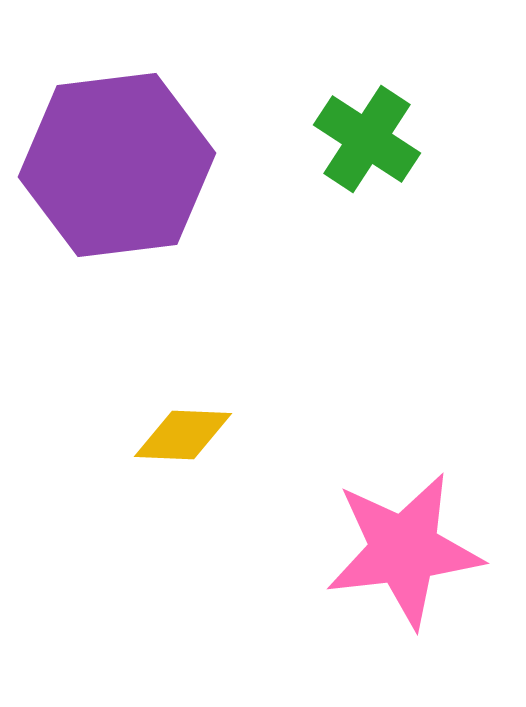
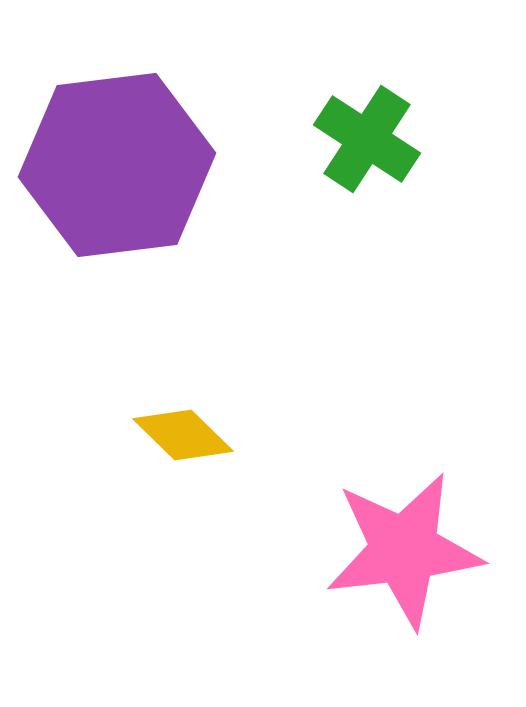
yellow diamond: rotated 42 degrees clockwise
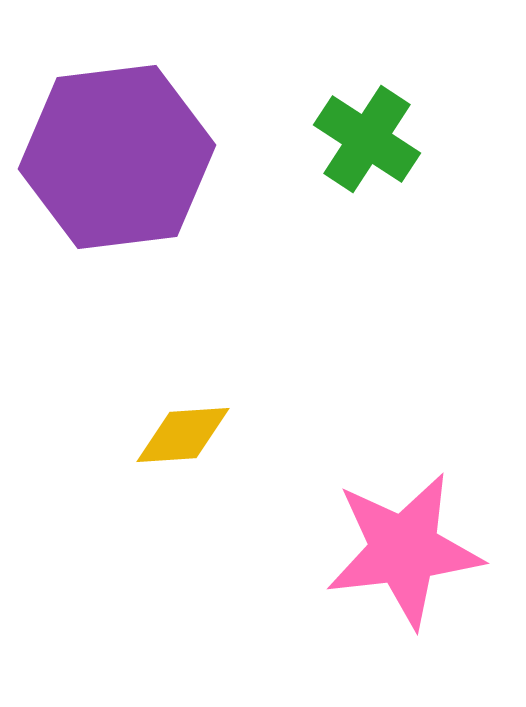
purple hexagon: moved 8 px up
yellow diamond: rotated 48 degrees counterclockwise
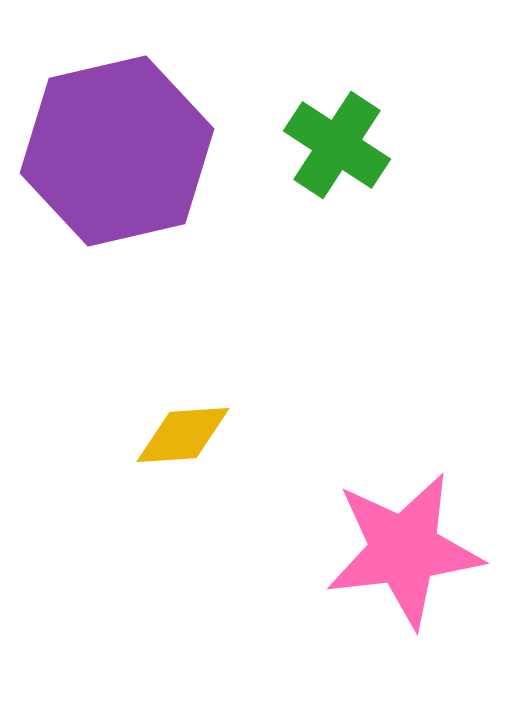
green cross: moved 30 px left, 6 px down
purple hexagon: moved 6 px up; rotated 6 degrees counterclockwise
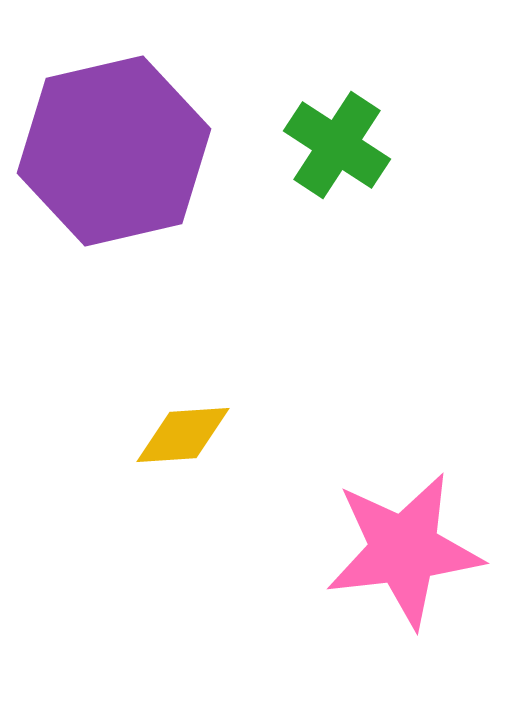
purple hexagon: moved 3 px left
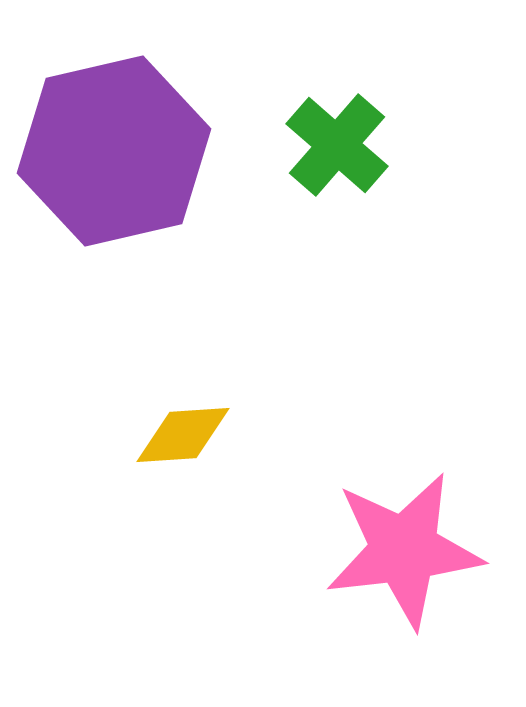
green cross: rotated 8 degrees clockwise
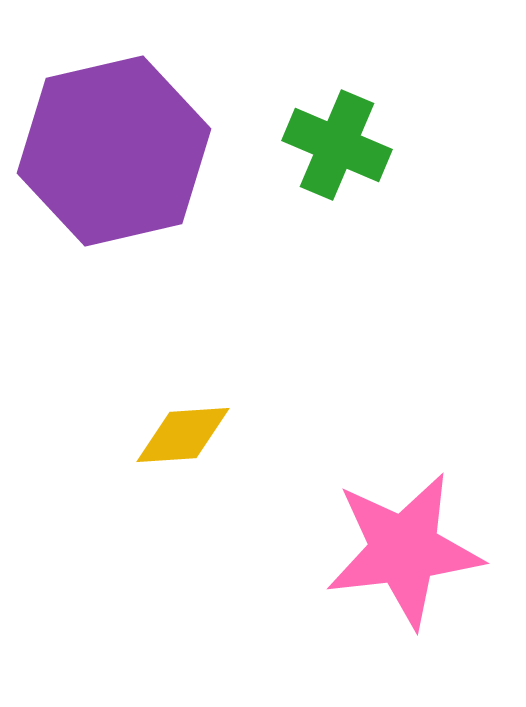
green cross: rotated 18 degrees counterclockwise
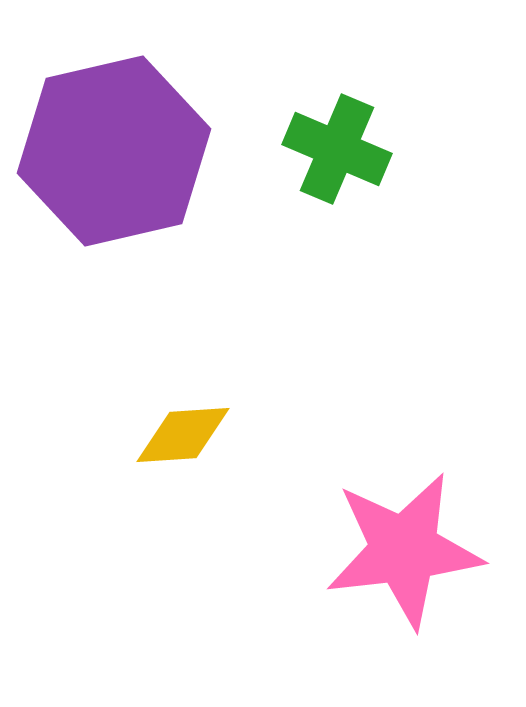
green cross: moved 4 px down
